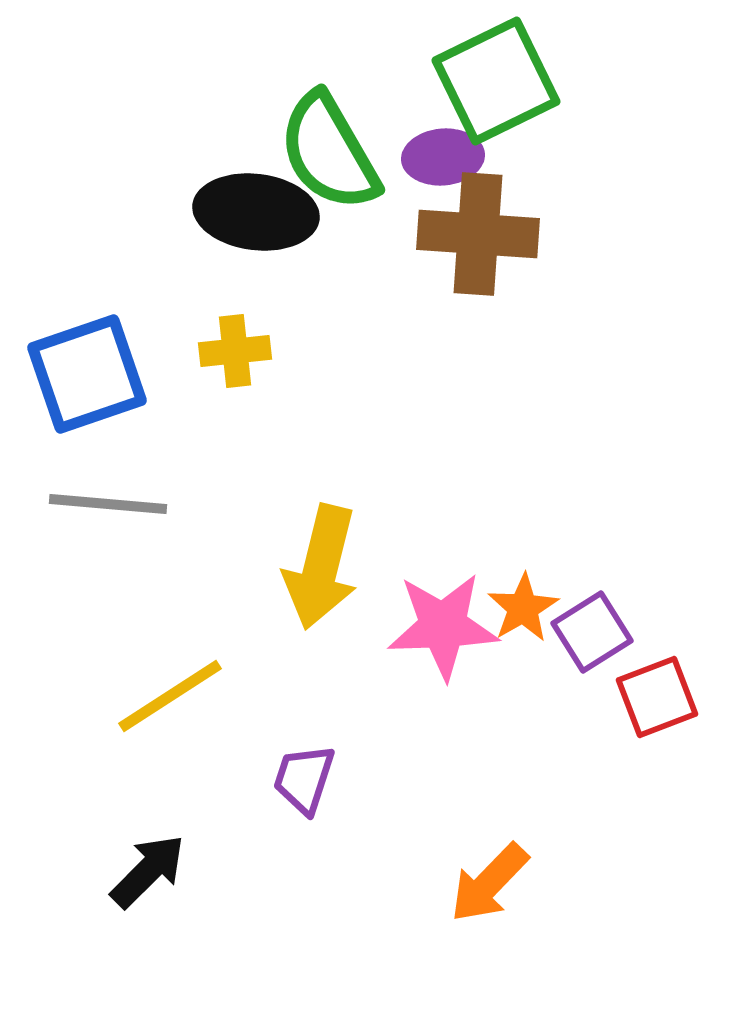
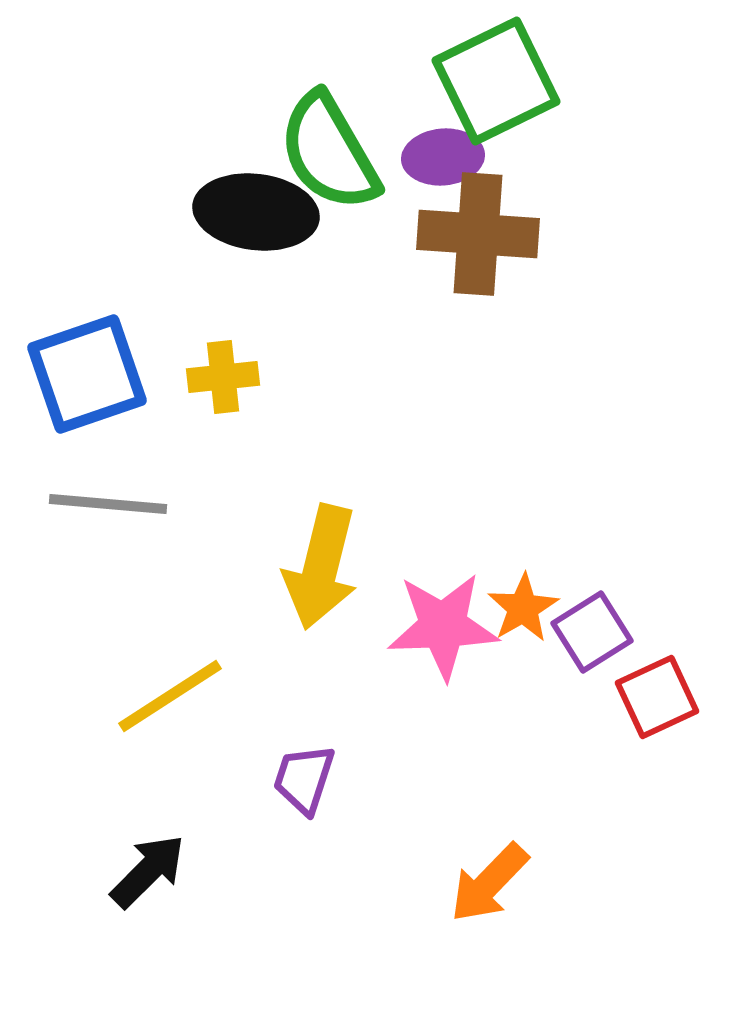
yellow cross: moved 12 px left, 26 px down
red square: rotated 4 degrees counterclockwise
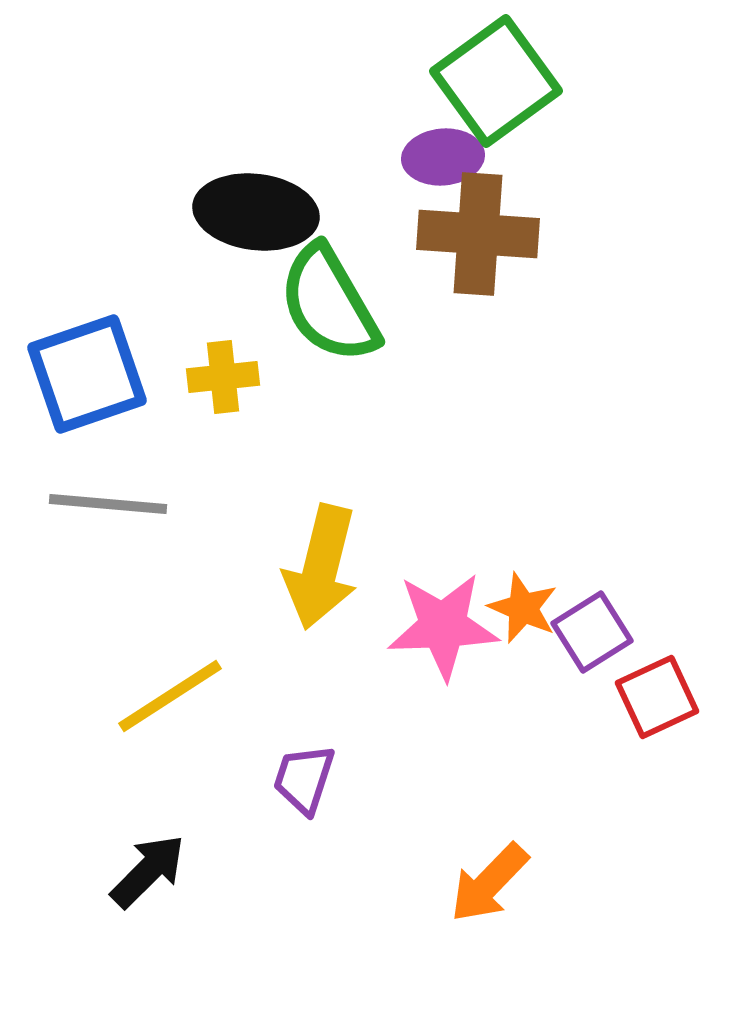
green square: rotated 10 degrees counterclockwise
green semicircle: moved 152 px down
orange star: rotated 18 degrees counterclockwise
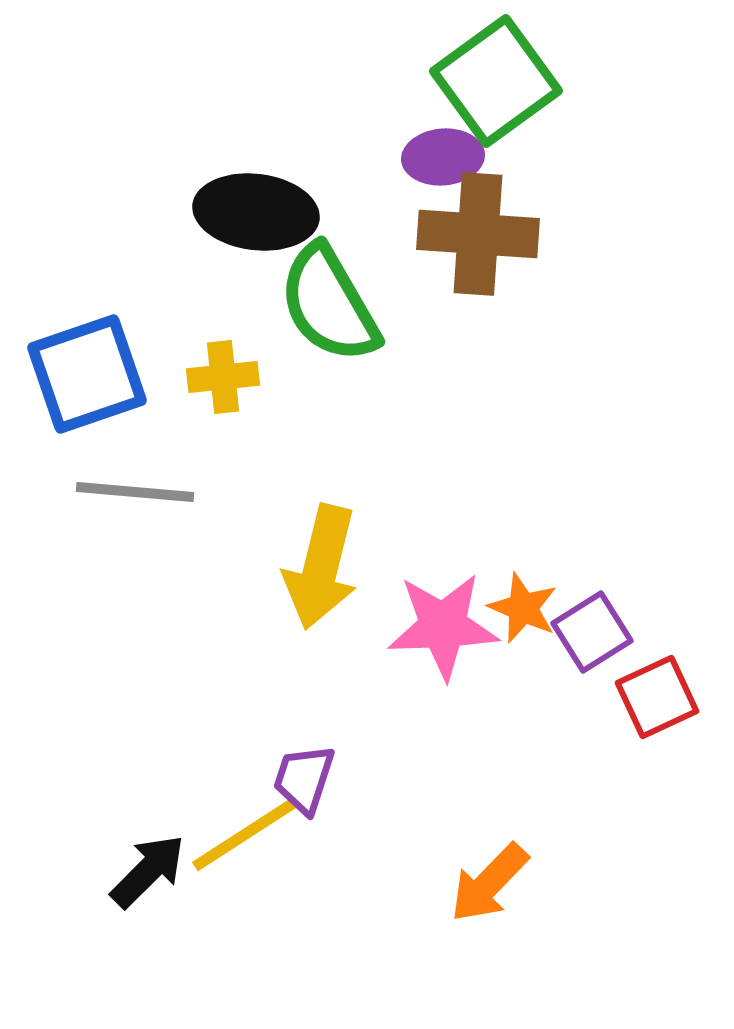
gray line: moved 27 px right, 12 px up
yellow line: moved 74 px right, 139 px down
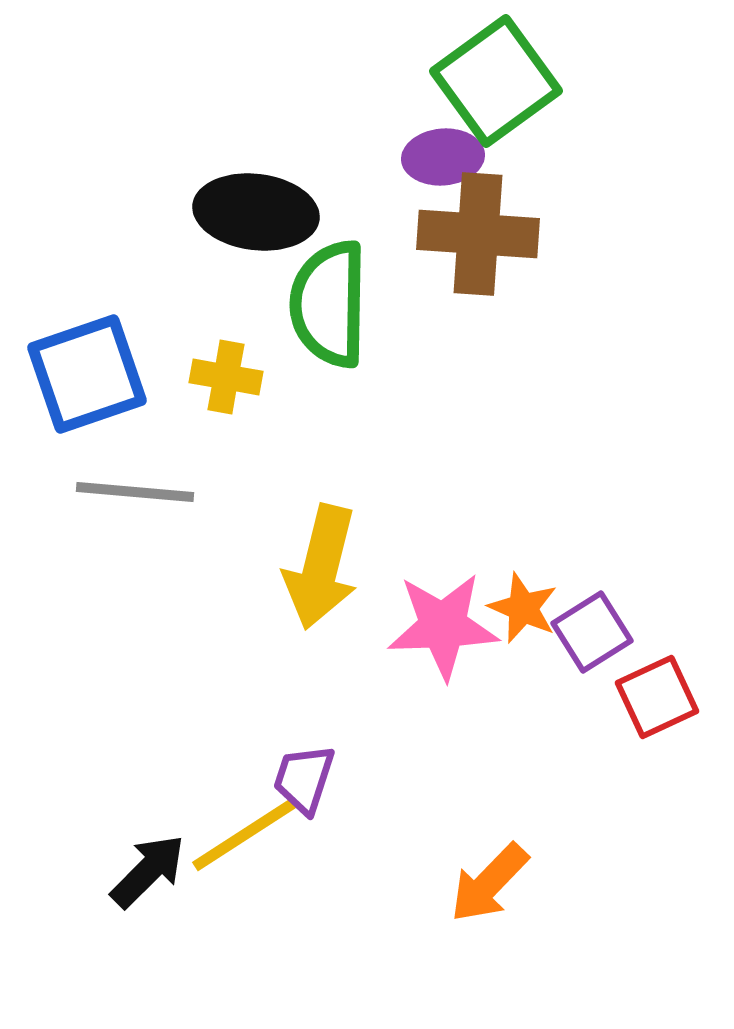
green semicircle: rotated 31 degrees clockwise
yellow cross: moved 3 px right; rotated 16 degrees clockwise
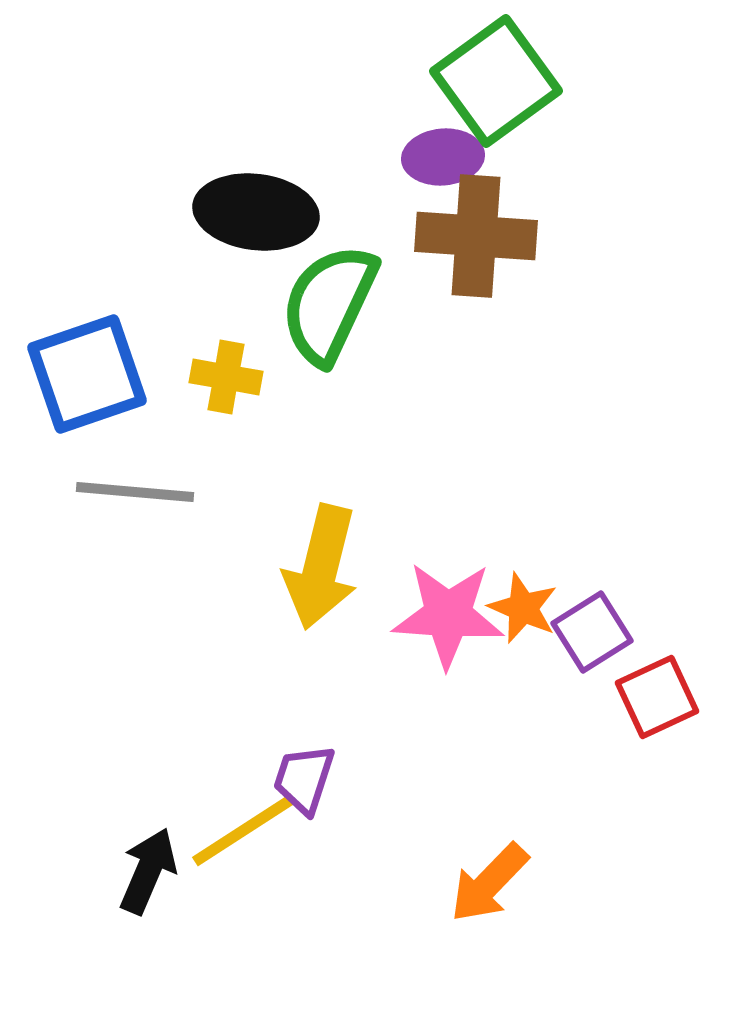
brown cross: moved 2 px left, 2 px down
green semicircle: rotated 24 degrees clockwise
pink star: moved 5 px right, 11 px up; rotated 6 degrees clockwise
yellow line: moved 5 px up
black arrow: rotated 22 degrees counterclockwise
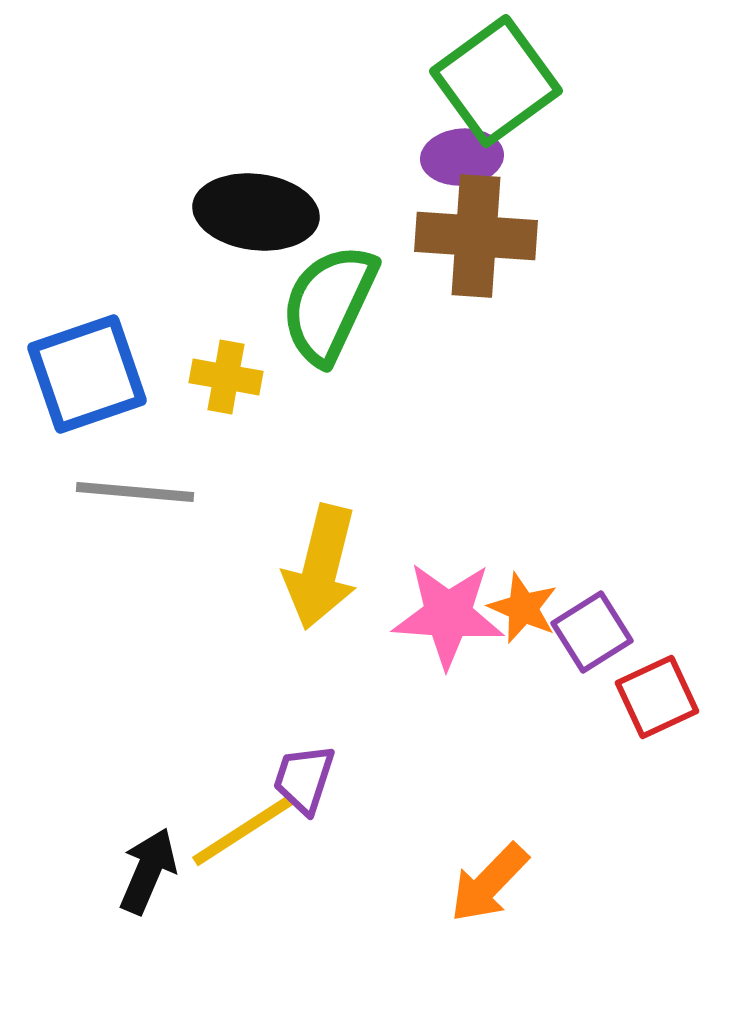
purple ellipse: moved 19 px right
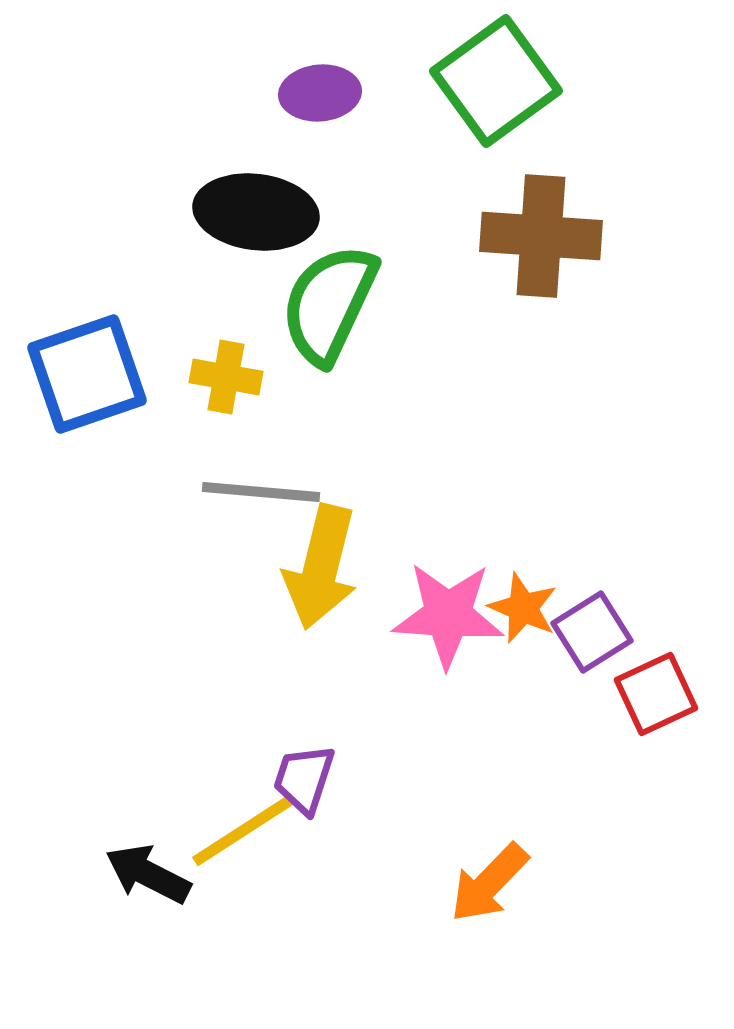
purple ellipse: moved 142 px left, 64 px up
brown cross: moved 65 px right
gray line: moved 126 px right
red square: moved 1 px left, 3 px up
black arrow: moved 3 px down; rotated 86 degrees counterclockwise
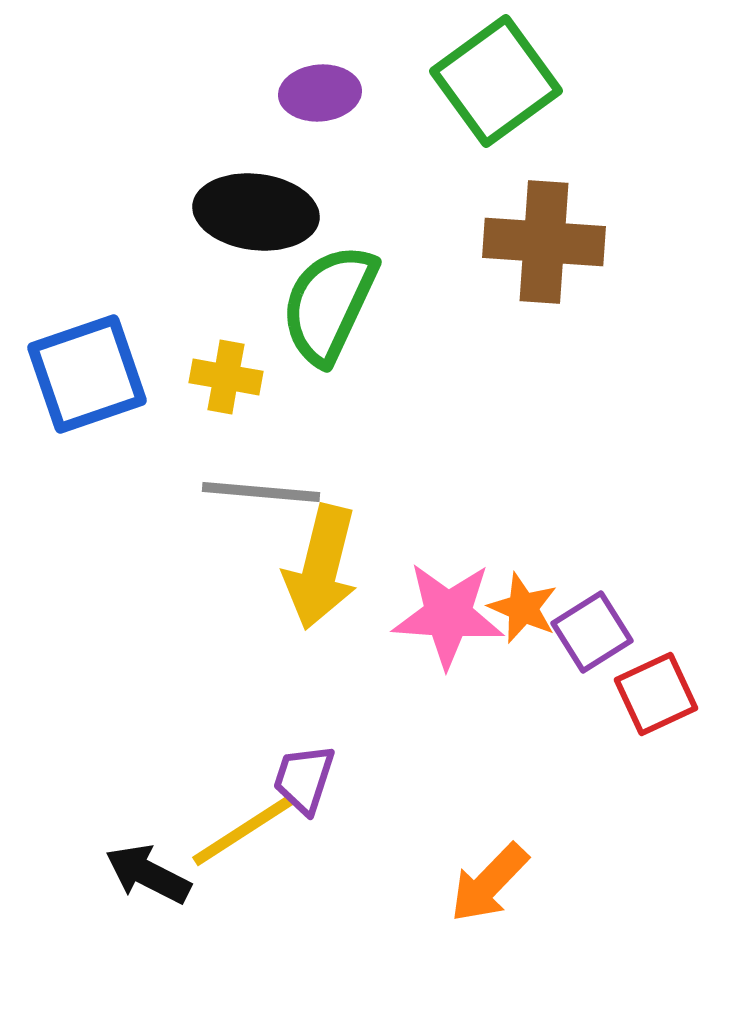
brown cross: moved 3 px right, 6 px down
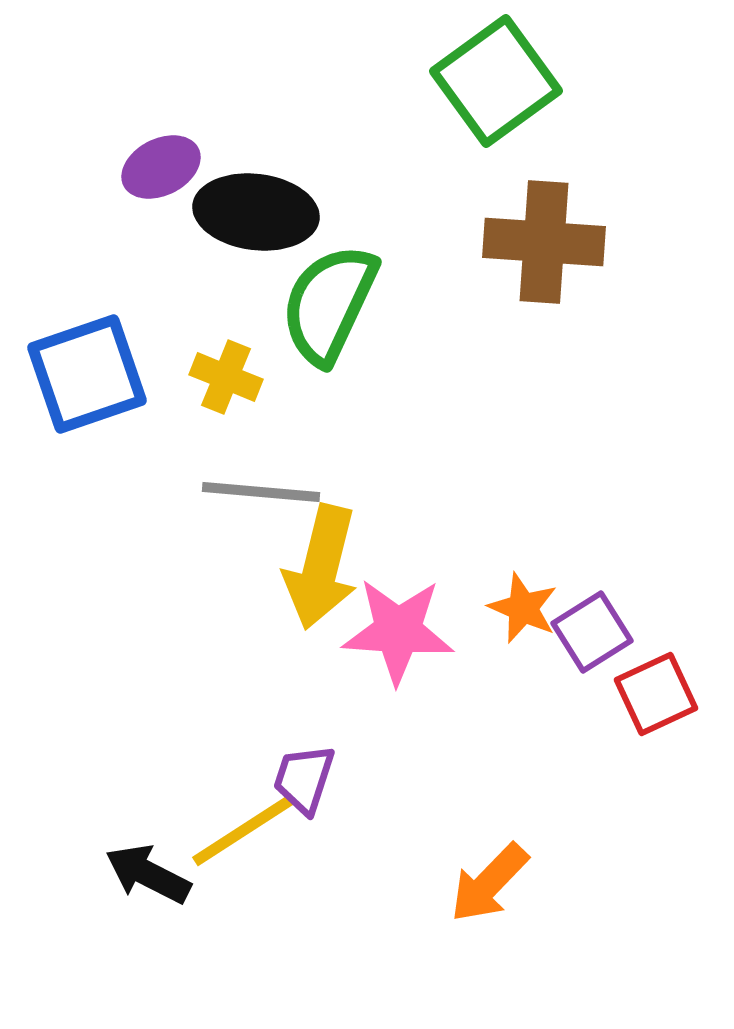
purple ellipse: moved 159 px left, 74 px down; rotated 22 degrees counterclockwise
yellow cross: rotated 12 degrees clockwise
pink star: moved 50 px left, 16 px down
